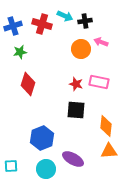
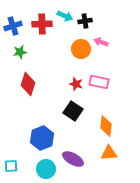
red cross: rotated 18 degrees counterclockwise
black square: moved 3 px left, 1 px down; rotated 30 degrees clockwise
orange triangle: moved 2 px down
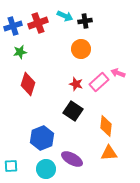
red cross: moved 4 px left, 1 px up; rotated 18 degrees counterclockwise
pink arrow: moved 17 px right, 31 px down
pink rectangle: rotated 54 degrees counterclockwise
purple ellipse: moved 1 px left
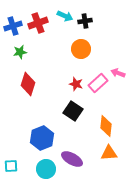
pink rectangle: moved 1 px left, 1 px down
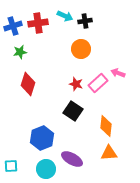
red cross: rotated 12 degrees clockwise
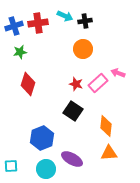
blue cross: moved 1 px right
orange circle: moved 2 px right
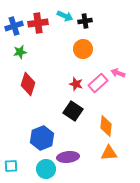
purple ellipse: moved 4 px left, 2 px up; rotated 35 degrees counterclockwise
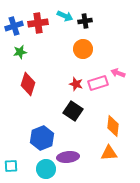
pink rectangle: rotated 24 degrees clockwise
orange diamond: moved 7 px right
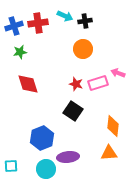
red diamond: rotated 35 degrees counterclockwise
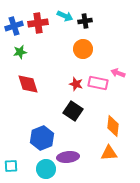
pink rectangle: rotated 30 degrees clockwise
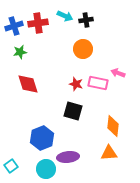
black cross: moved 1 px right, 1 px up
black square: rotated 18 degrees counterclockwise
cyan square: rotated 32 degrees counterclockwise
